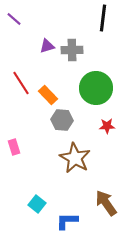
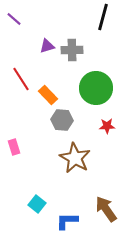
black line: moved 1 px up; rotated 8 degrees clockwise
red line: moved 4 px up
brown arrow: moved 6 px down
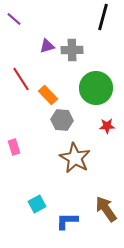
cyan square: rotated 24 degrees clockwise
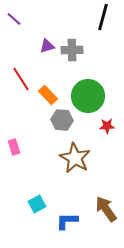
green circle: moved 8 px left, 8 px down
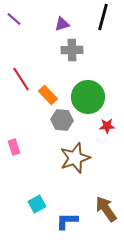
purple triangle: moved 15 px right, 22 px up
green circle: moved 1 px down
brown star: rotated 24 degrees clockwise
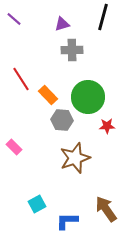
pink rectangle: rotated 28 degrees counterclockwise
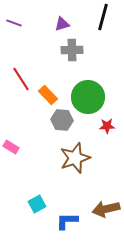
purple line: moved 4 px down; rotated 21 degrees counterclockwise
pink rectangle: moved 3 px left; rotated 14 degrees counterclockwise
brown arrow: rotated 68 degrees counterclockwise
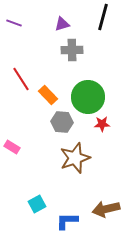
gray hexagon: moved 2 px down
red star: moved 5 px left, 2 px up
pink rectangle: moved 1 px right
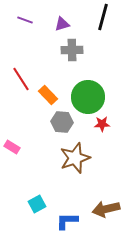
purple line: moved 11 px right, 3 px up
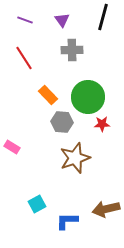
purple triangle: moved 4 px up; rotated 49 degrees counterclockwise
red line: moved 3 px right, 21 px up
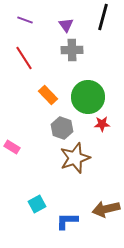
purple triangle: moved 4 px right, 5 px down
gray hexagon: moved 6 px down; rotated 15 degrees clockwise
